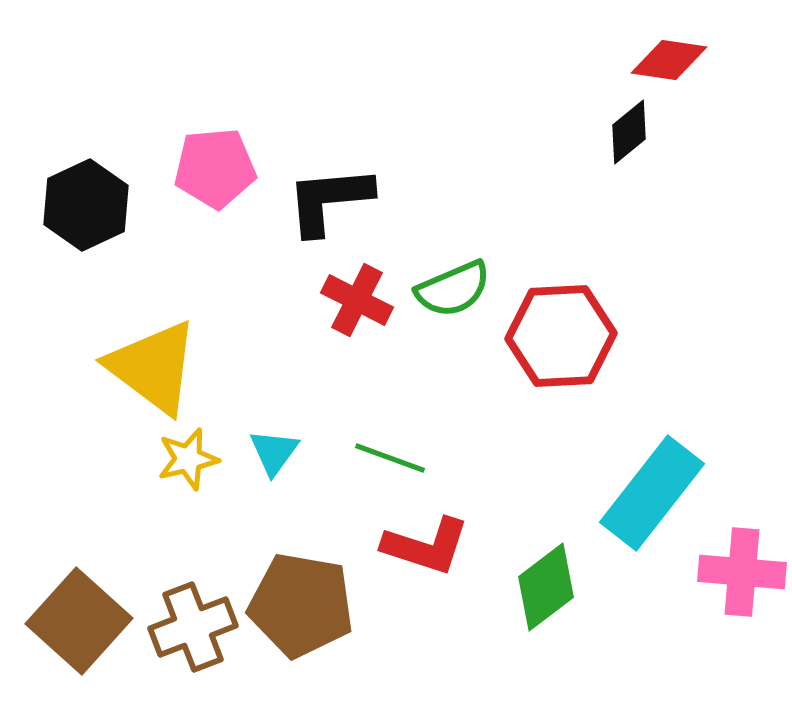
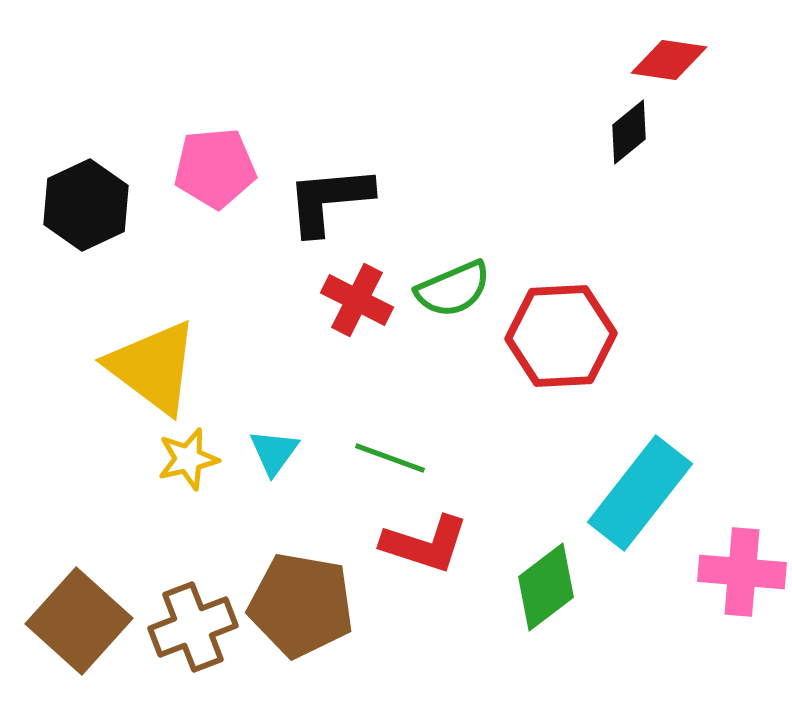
cyan rectangle: moved 12 px left
red L-shape: moved 1 px left, 2 px up
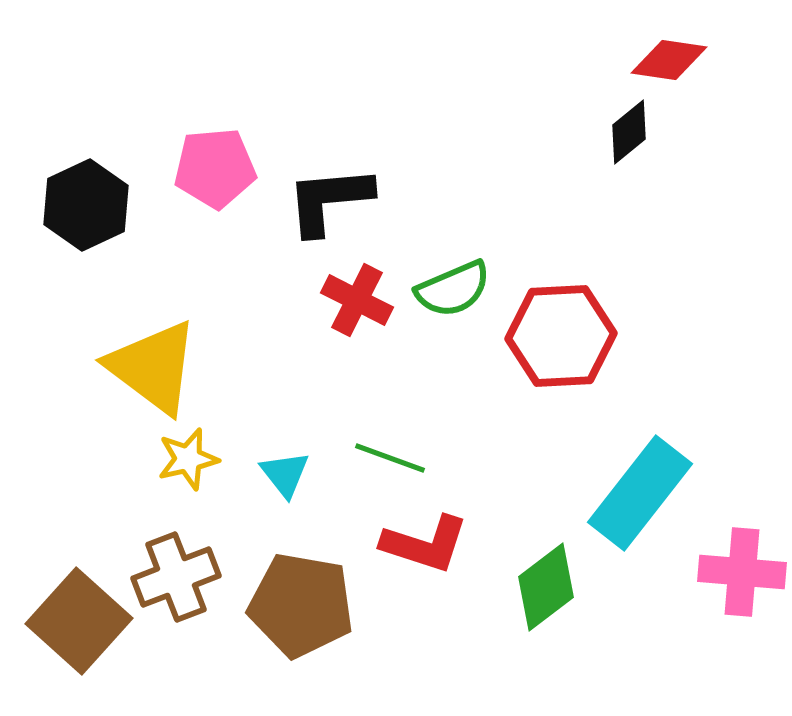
cyan triangle: moved 11 px right, 22 px down; rotated 14 degrees counterclockwise
brown cross: moved 17 px left, 50 px up
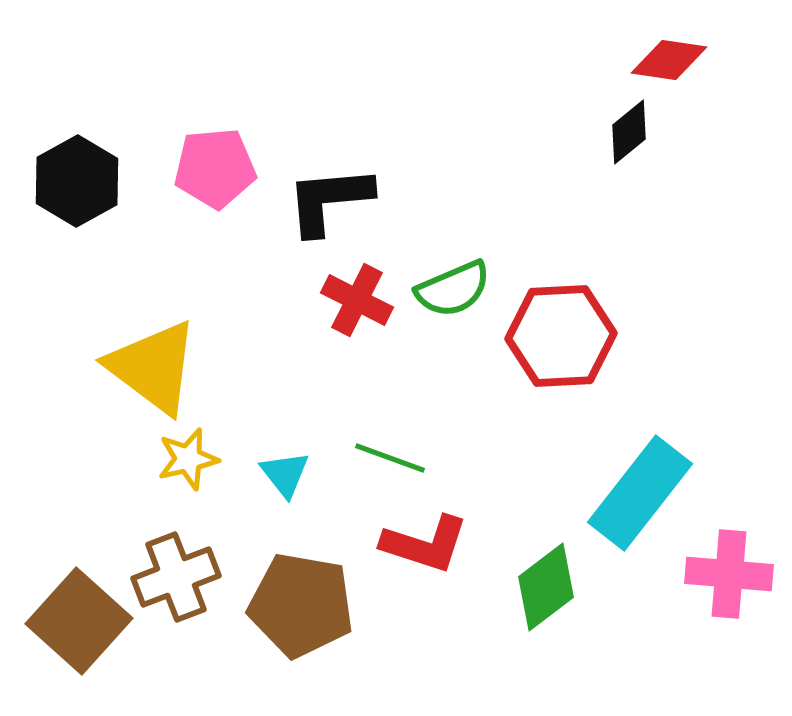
black hexagon: moved 9 px left, 24 px up; rotated 4 degrees counterclockwise
pink cross: moved 13 px left, 2 px down
